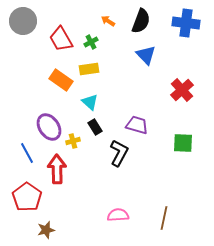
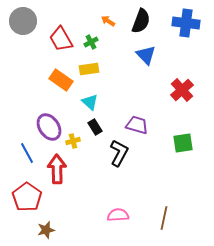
green square: rotated 10 degrees counterclockwise
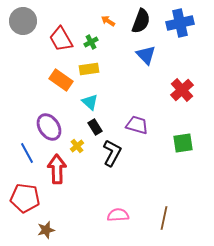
blue cross: moved 6 px left; rotated 20 degrees counterclockwise
yellow cross: moved 4 px right, 5 px down; rotated 24 degrees counterclockwise
black L-shape: moved 7 px left
red pentagon: moved 2 px left, 1 px down; rotated 28 degrees counterclockwise
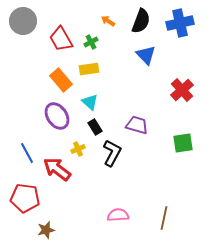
orange rectangle: rotated 15 degrees clockwise
purple ellipse: moved 8 px right, 11 px up
yellow cross: moved 1 px right, 3 px down; rotated 16 degrees clockwise
red arrow: rotated 52 degrees counterclockwise
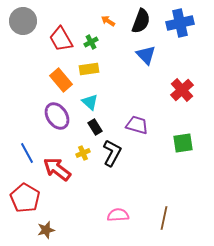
yellow cross: moved 5 px right, 4 px down
red pentagon: rotated 24 degrees clockwise
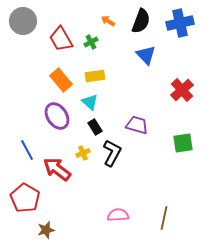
yellow rectangle: moved 6 px right, 7 px down
blue line: moved 3 px up
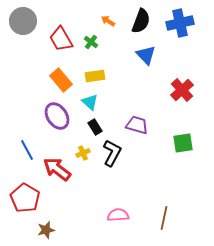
green cross: rotated 24 degrees counterclockwise
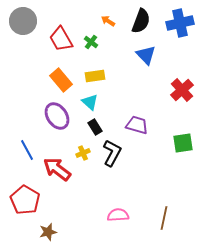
red pentagon: moved 2 px down
brown star: moved 2 px right, 2 px down
